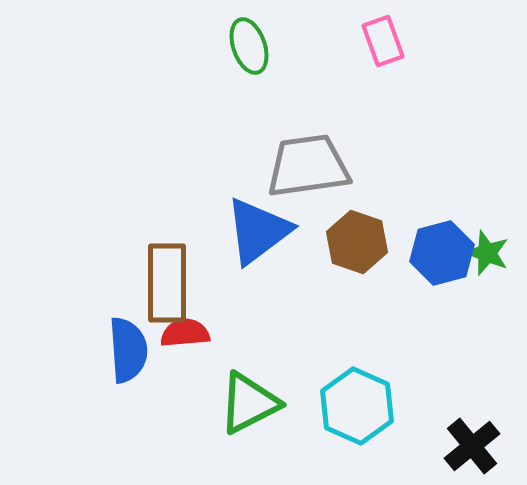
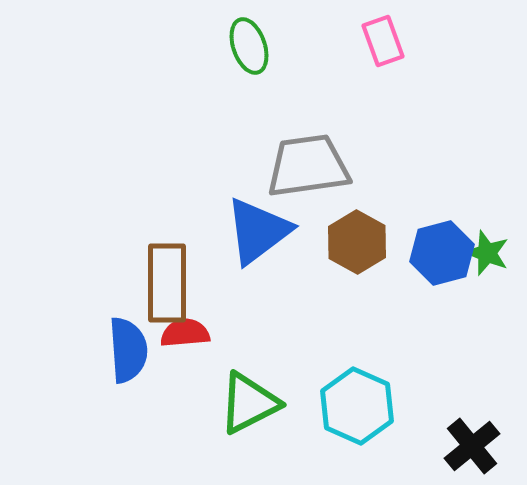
brown hexagon: rotated 10 degrees clockwise
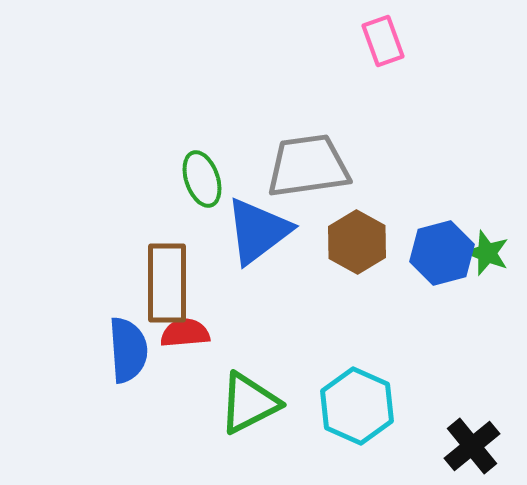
green ellipse: moved 47 px left, 133 px down
